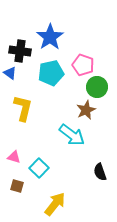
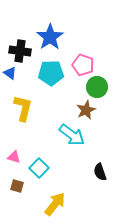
cyan pentagon: rotated 10 degrees clockwise
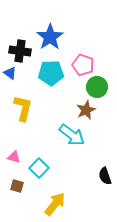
black semicircle: moved 5 px right, 4 px down
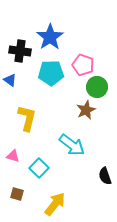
blue triangle: moved 7 px down
yellow L-shape: moved 4 px right, 10 px down
cyan arrow: moved 10 px down
pink triangle: moved 1 px left, 1 px up
brown square: moved 8 px down
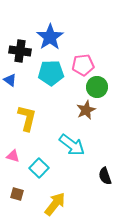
pink pentagon: rotated 25 degrees counterclockwise
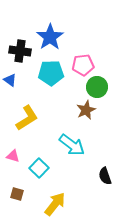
yellow L-shape: rotated 44 degrees clockwise
